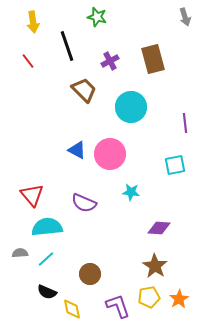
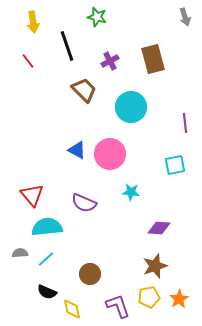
brown star: rotated 20 degrees clockwise
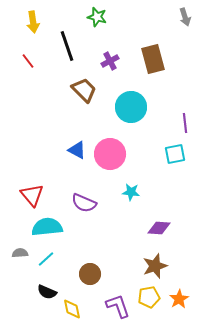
cyan square: moved 11 px up
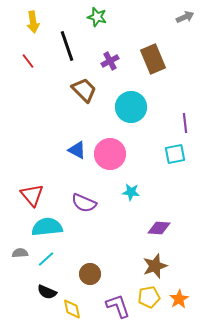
gray arrow: rotated 96 degrees counterclockwise
brown rectangle: rotated 8 degrees counterclockwise
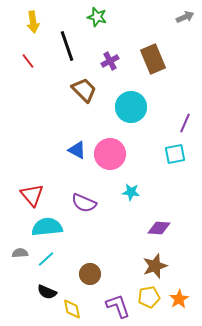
purple line: rotated 30 degrees clockwise
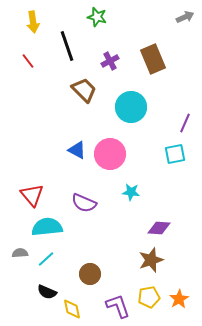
brown star: moved 4 px left, 6 px up
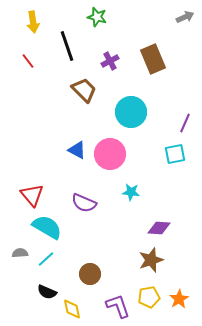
cyan circle: moved 5 px down
cyan semicircle: rotated 36 degrees clockwise
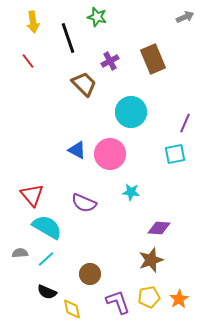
black line: moved 1 px right, 8 px up
brown trapezoid: moved 6 px up
purple L-shape: moved 4 px up
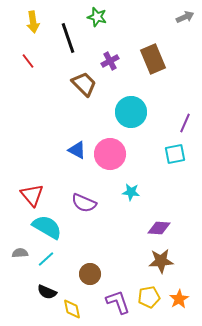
brown star: moved 10 px right, 1 px down; rotated 15 degrees clockwise
